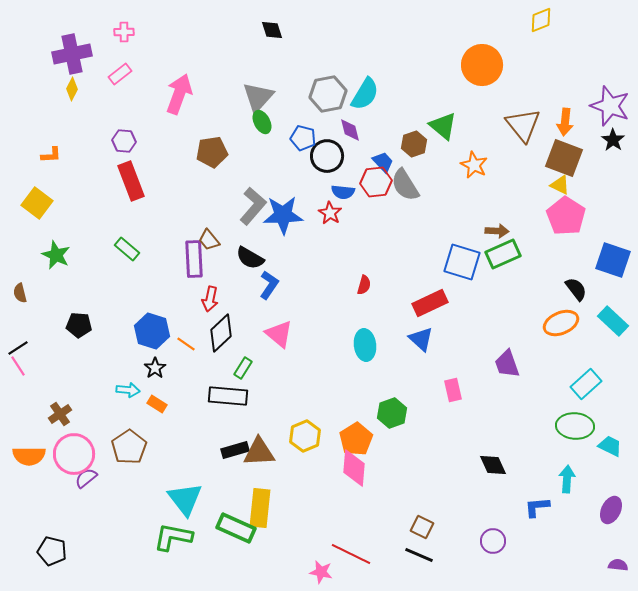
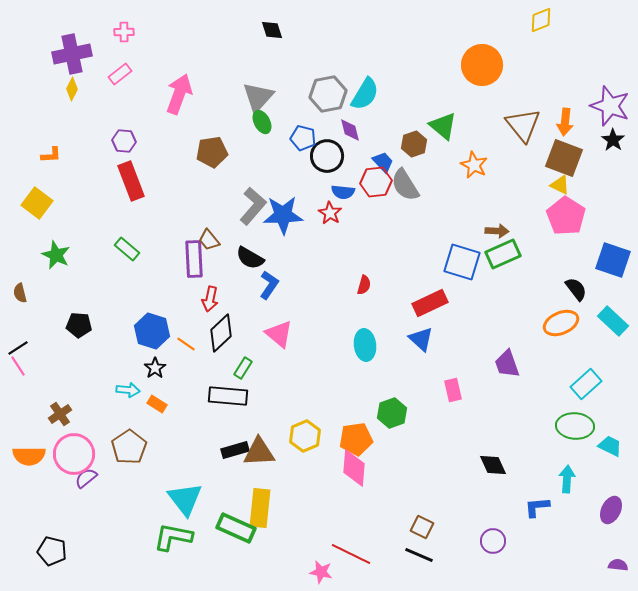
orange pentagon at (356, 439): rotated 24 degrees clockwise
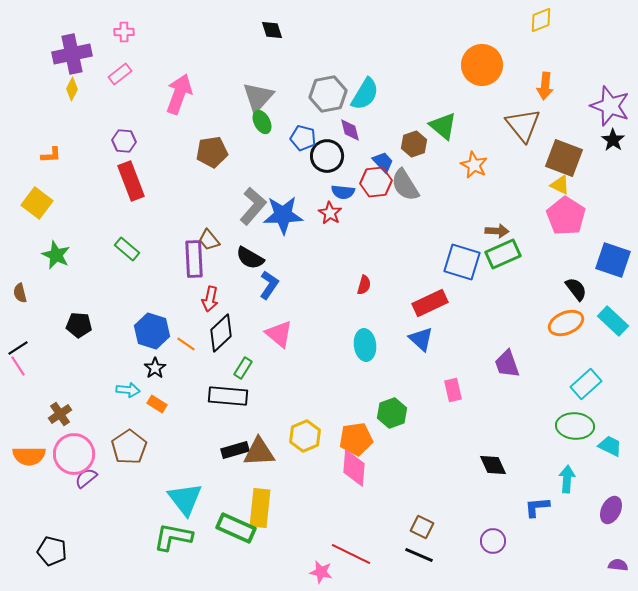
orange arrow at (565, 122): moved 20 px left, 36 px up
orange ellipse at (561, 323): moved 5 px right
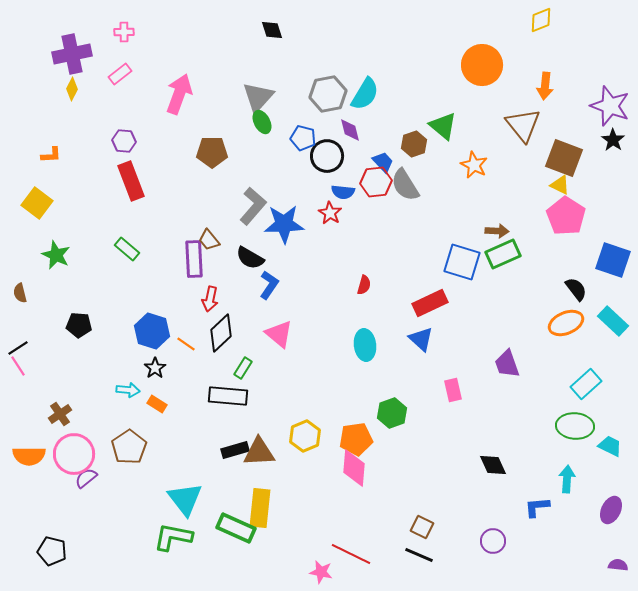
brown pentagon at (212, 152): rotated 8 degrees clockwise
blue star at (283, 215): moved 1 px right, 9 px down
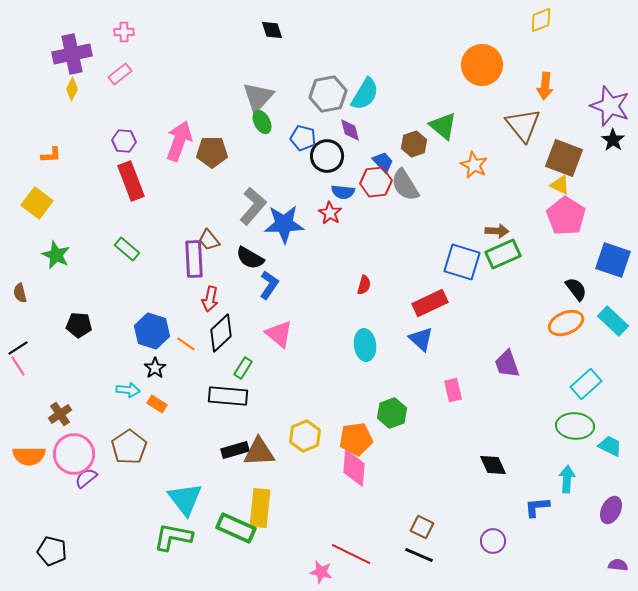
pink arrow at (179, 94): moved 47 px down
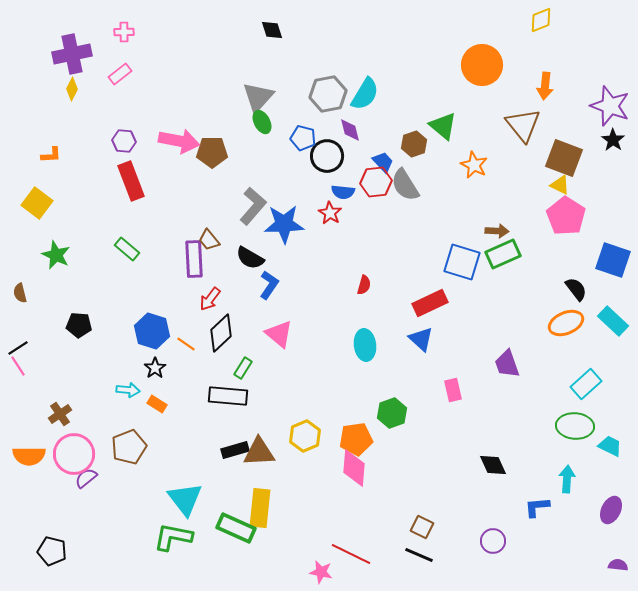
pink arrow at (179, 141): rotated 81 degrees clockwise
red arrow at (210, 299): rotated 25 degrees clockwise
brown pentagon at (129, 447): rotated 12 degrees clockwise
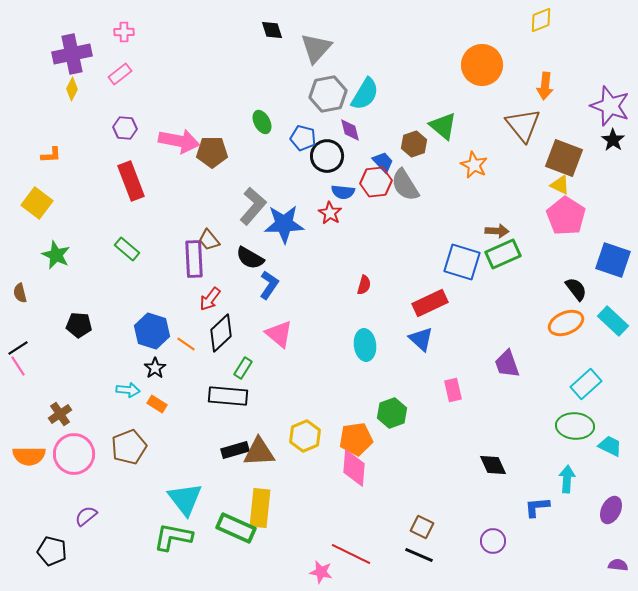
gray triangle at (258, 97): moved 58 px right, 49 px up
purple hexagon at (124, 141): moved 1 px right, 13 px up
purple semicircle at (86, 478): moved 38 px down
